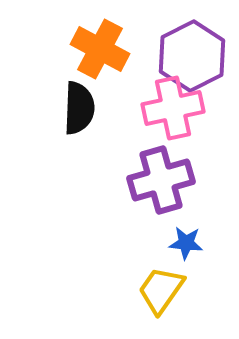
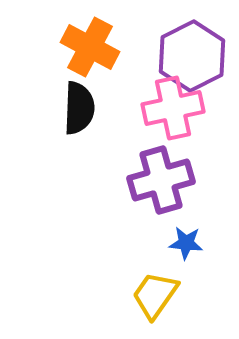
orange cross: moved 10 px left, 2 px up
yellow trapezoid: moved 6 px left, 5 px down
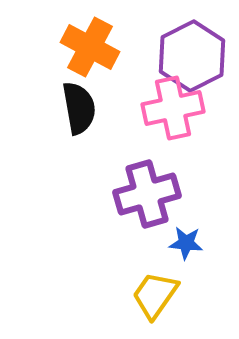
black semicircle: rotated 12 degrees counterclockwise
purple cross: moved 14 px left, 14 px down
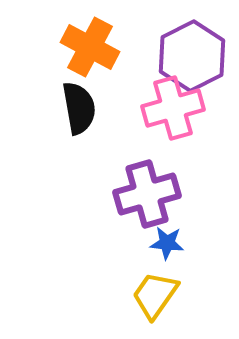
pink cross: rotated 4 degrees counterclockwise
blue star: moved 19 px left
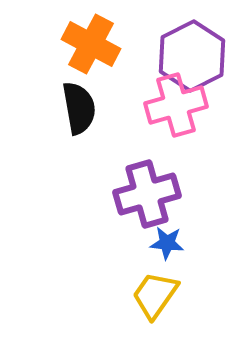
orange cross: moved 1 px right, 3 px up
pink cross: moved 3 px right, 3 px up
